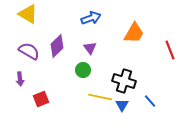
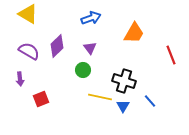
red line: moved 1 px right, 5 px down
blue triangle: moved 1 px right, 1 px down
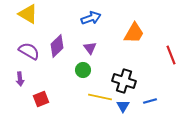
blue line: rotated 64 degrees counterclockwise
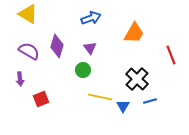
purple diamond: rotated 30 degrees counterclockwise
black cross: moved 13 px right, 2 px up; rotated 25 degrees clockwise
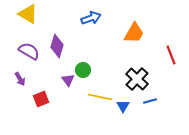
purple triangle: moved 22 px left, 32 px down
purple arrow: rotated 24 degrees counterclockwise
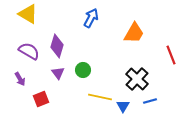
blue arrow: rotated 42 degrees counterclockwise
purple triangle: moved 10 px left, 7 px up
